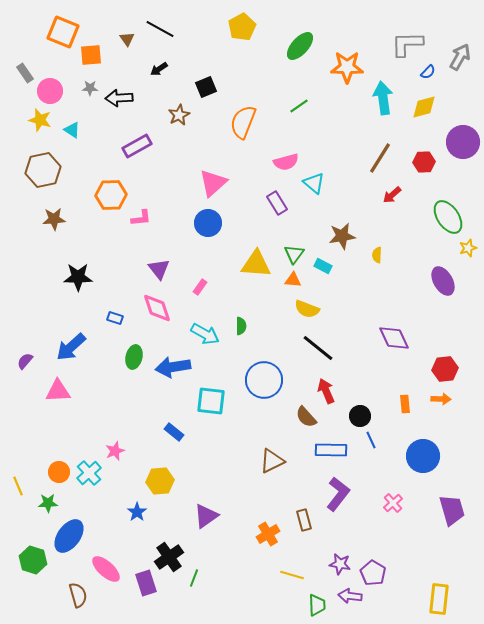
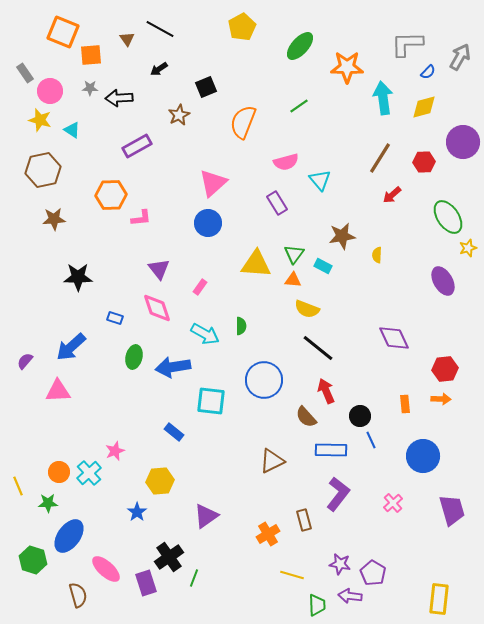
cyan triangle at (314, 183): moved 6 px right, 3 px up; rotated 10 degrees clockwise
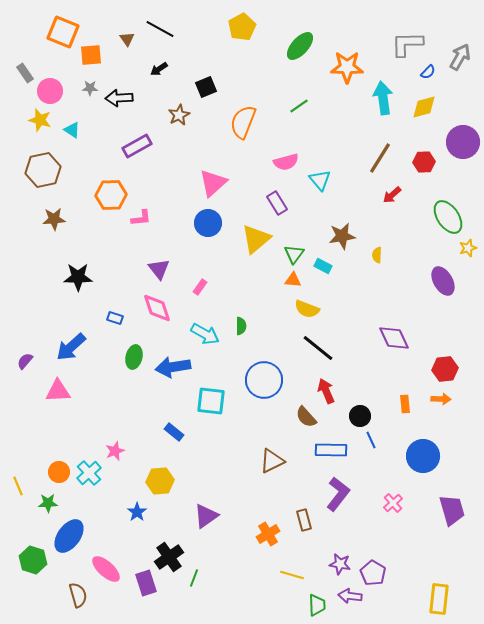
yellow triangle at (256, 264): moved 25 px up; rotated 44 degrees counterclockwise
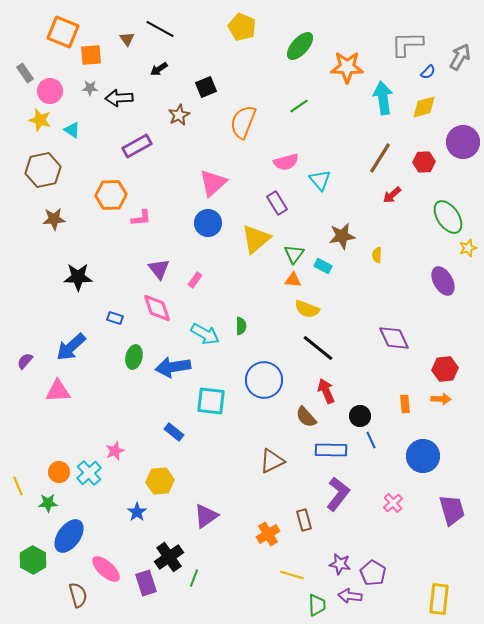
yellow pentagon at (242, 27): rotated 20 degrees counterclockwise
pink rectangle at (200, 287): moved 5 px left, 7 px up
green hexagon at (33, 560): rotated 12 degrees clockwise
